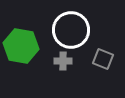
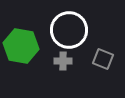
white circle: moved 2 px left
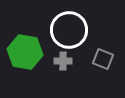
green hexagon: moved 4 px right, 6 px down
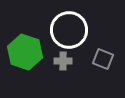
green hexagon: rotated 8 degrees clockwise
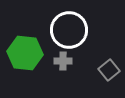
green hexagon: moved 1 px down; rotated 12 degrees counterclockwise
gray square: moved 6 px right, 11 px down; rotated 30 degrees clockwise
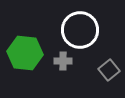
white circle: moved 11 px right
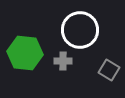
gray square: rotated 20 degrees counterclockwise
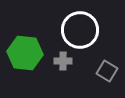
gray square: moved 2 px left, 1 px down
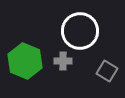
white circle: moved 1 px down
green hexagon: moved 8 px down; rotated 16 degrees clockwise
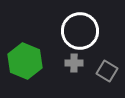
gray cross: moved 11 px right, 2 px down
